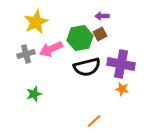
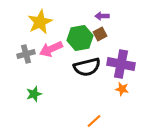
yellow star: moved 4 px right
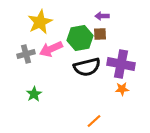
brown square: rotated 24 degrees clockwise
orange star: rotated 16 degrees counterclockwise
green star: rotated 14 degrees counterclockwise
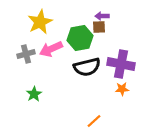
brown square: moved 1 px left, 7 px up
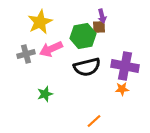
purple arrow: rotated 104 degrees counterclockwise
green hexagon: moved 3 px right, 2 px up
purple cross: moved 4 px right, 2 px down
green star: moved 11 px right; rotated 14 degrees clockwise
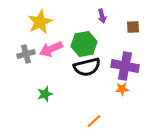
brown square: moved 34 px right
green hexagon: moved 1 px right, 8 px down
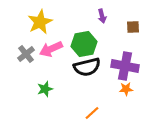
gray cross: rotated 24 degrees counterclockwise
orange star: moved 4 px right
green star: moved 5 px up
orange line: moved 2 px left, 8 px up
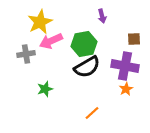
brown square: moved 1 px right, 12 px down
pink arrow: moved 8 px up
gray cross: rotated 30 degrees clockwise
black semicircle: rotated 16 degrees counterclockwise
orange star: rotated 24 degrees counterclockwise
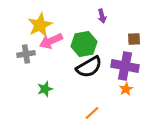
yellow star: moved 3 px down
black semicircle: moved 2 px right
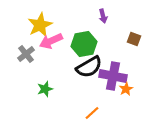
purple arrow: moved 1 px right
brown square: rotated 24 degrees clockwise
gray cross: rotated 30 degrees counterclockwise
purple cross: moved 12 px left, 10 px down
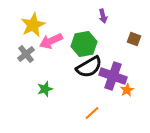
yellow star: moved 7 px left
purple cross: rotated 8 degrees clockwise
orange star: moved 1 px right, 1 px down
